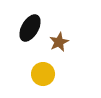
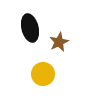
black ellipse: rotated 44 degrees counterclockwise
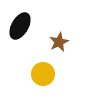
black ellipse: moved 10 px left, 2 px up; rotated 44 degrees clockwise
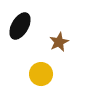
yellow circle: moved 2 px left
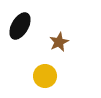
yellow circle: moved 4 px right, 2 px down
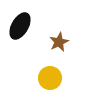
yellow circle: moved 5 px right, 2 px down
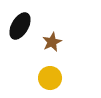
brown star: moved 7 px left
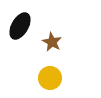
brown star: rotated 18 degrees counterclockwise
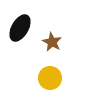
black ellipse: moved 2 px down
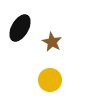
yellow circle: moved 2 px down
